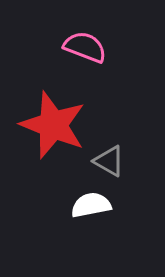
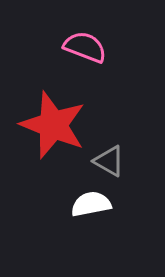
white semicircle: moved 1 px up
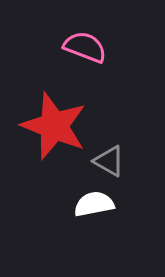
red star: moved 1 px right, 1 px down
white semicircle: moved 3 px right
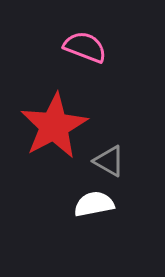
red star: rotated 22 degrees clockwise
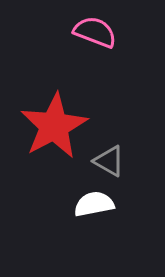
pink semicircle: moved 10 px right, 15 px up
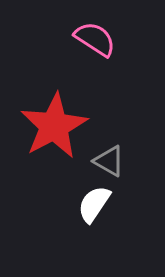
pink semicircle: moved 7 px down; rotated 12 degrees clockwise
white semicircle: rotated 45 degrees counterclockwise
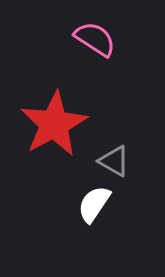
red star: moved 2 px up
gray triangle: moved 5 px right
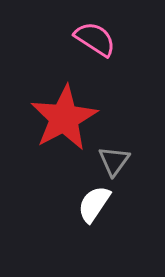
red star: moved 10 px right, 6 px up
gray triangle: rotated 36 degrees clockwise
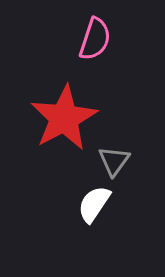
pink semicircle: rotated 75 degrees clockwise
